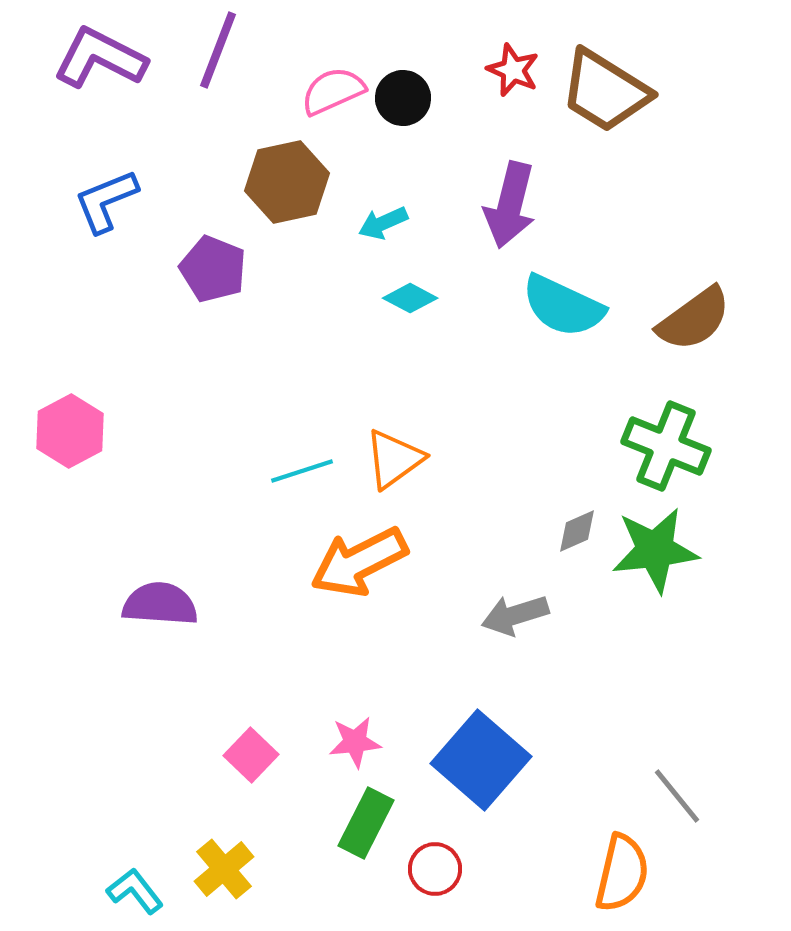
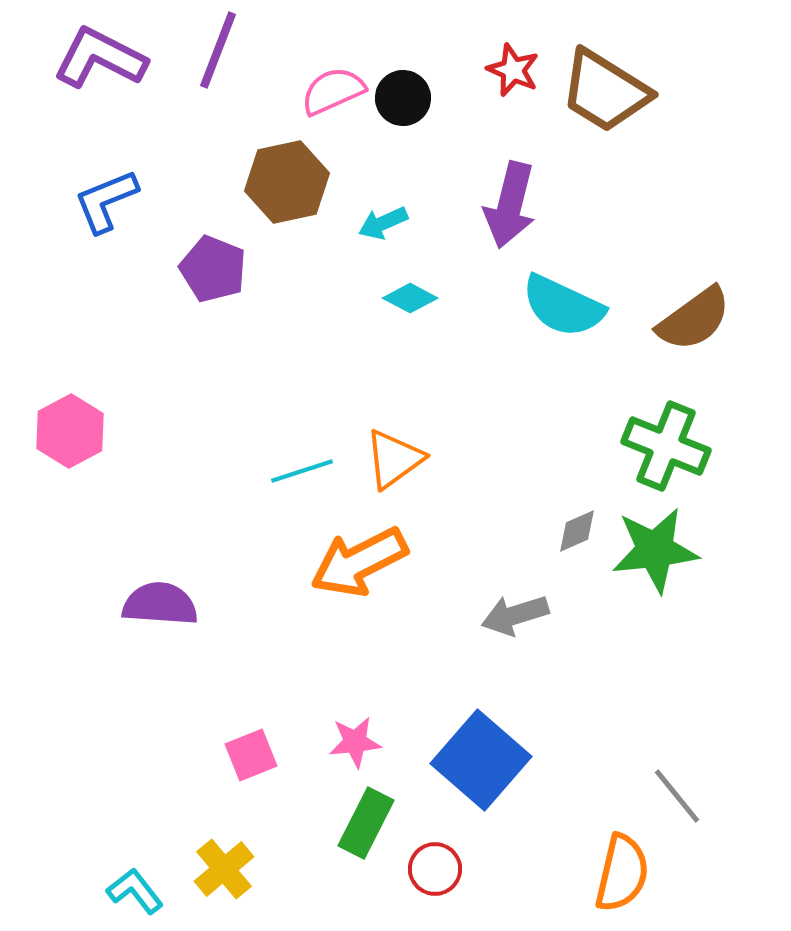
pink square: rotated 24 degrees clockwise
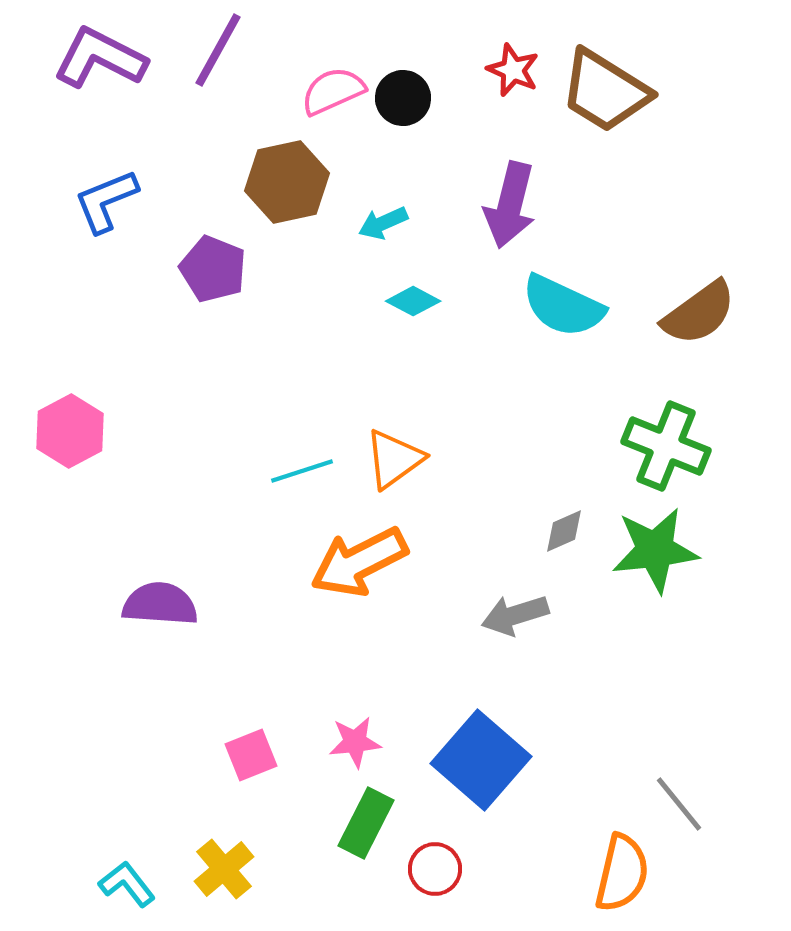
purple line: rotated 8 degrees clockwise
cyan diamond: moved 3 px right, 3 px down
brown semicircle: moved 5 px right, 6 px up
gray diamond: moved 13 px left
gray line: moved 2 px right, 8 px down
cyan L-shape: moved 8 px left, 7 px up
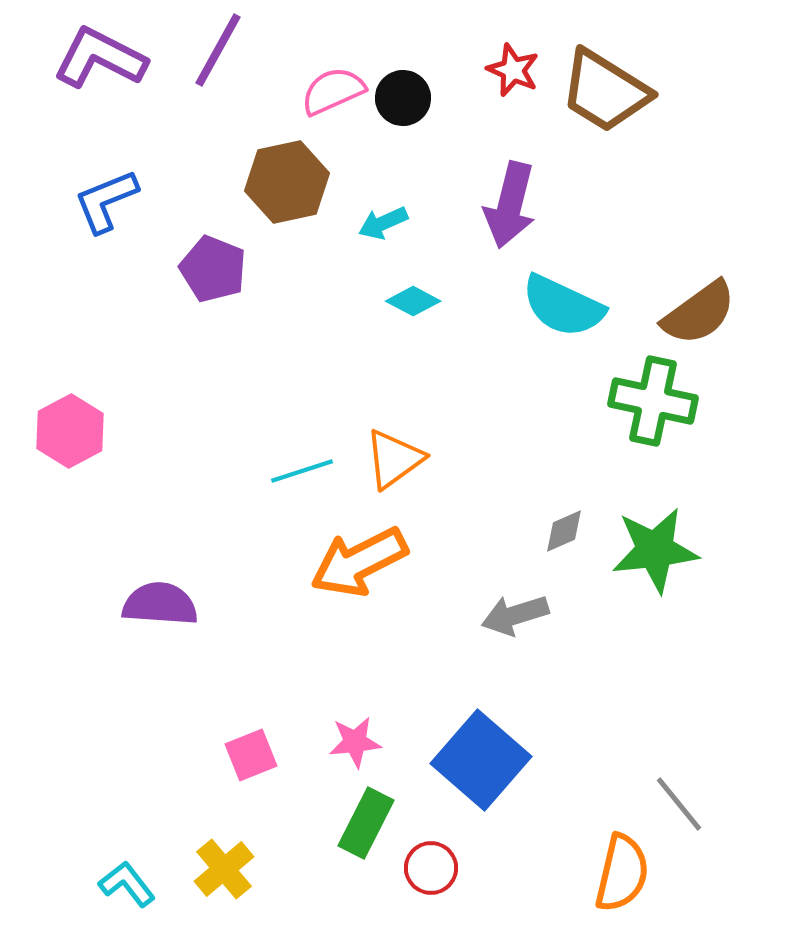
green cross: moved 13 px left, 45 px up; rotated 10 degrees counterclockwise
red circle: moved 4 px left, 1 px up
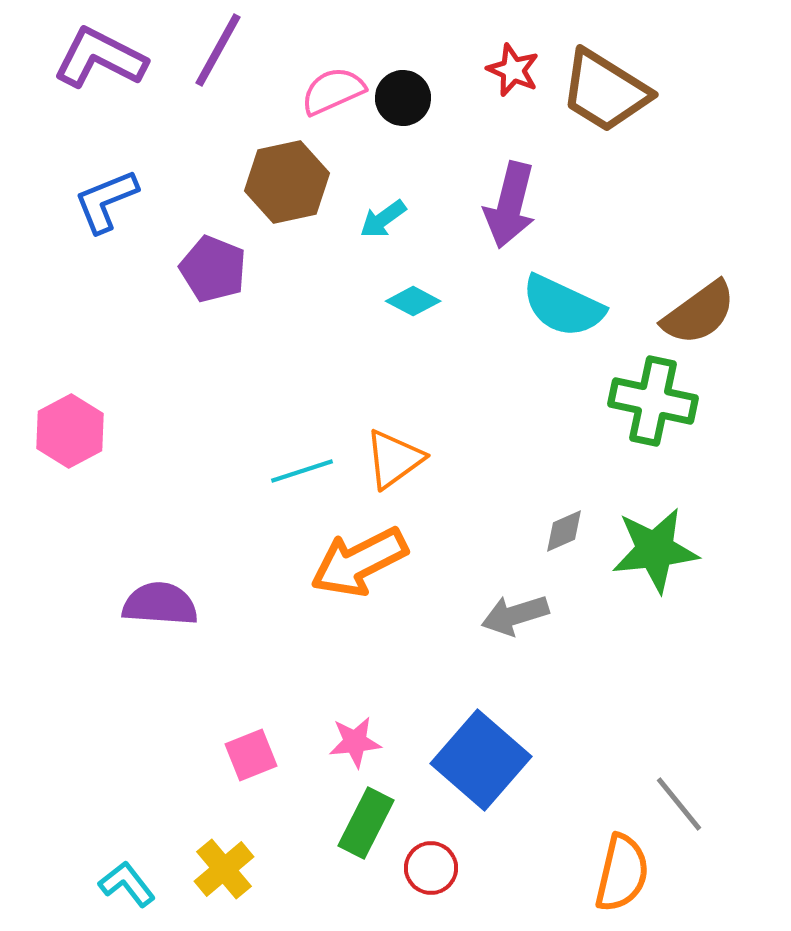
cyan arrow: moved 4 px up; rotated 12 degrees counterclockwise
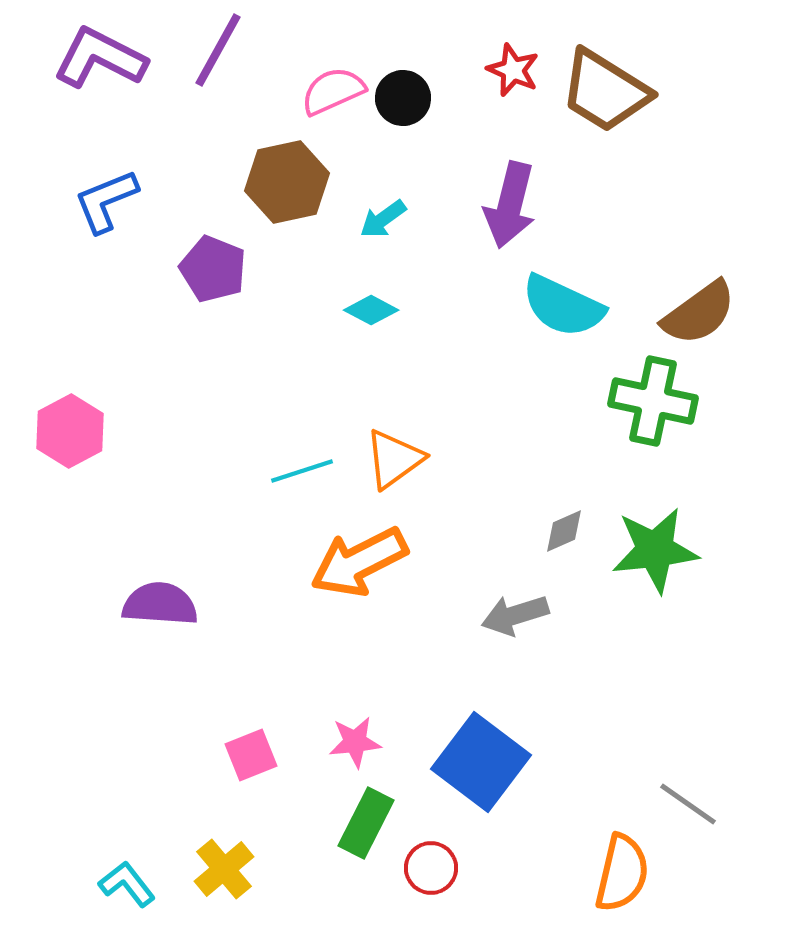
cyan diamond: moved 42 px left, 9 px down
blue square: moved 2 px down; rotated 4 degrees counterclockwise
gray line: moved 9 px right; rotated 16 degrees counterclockwise
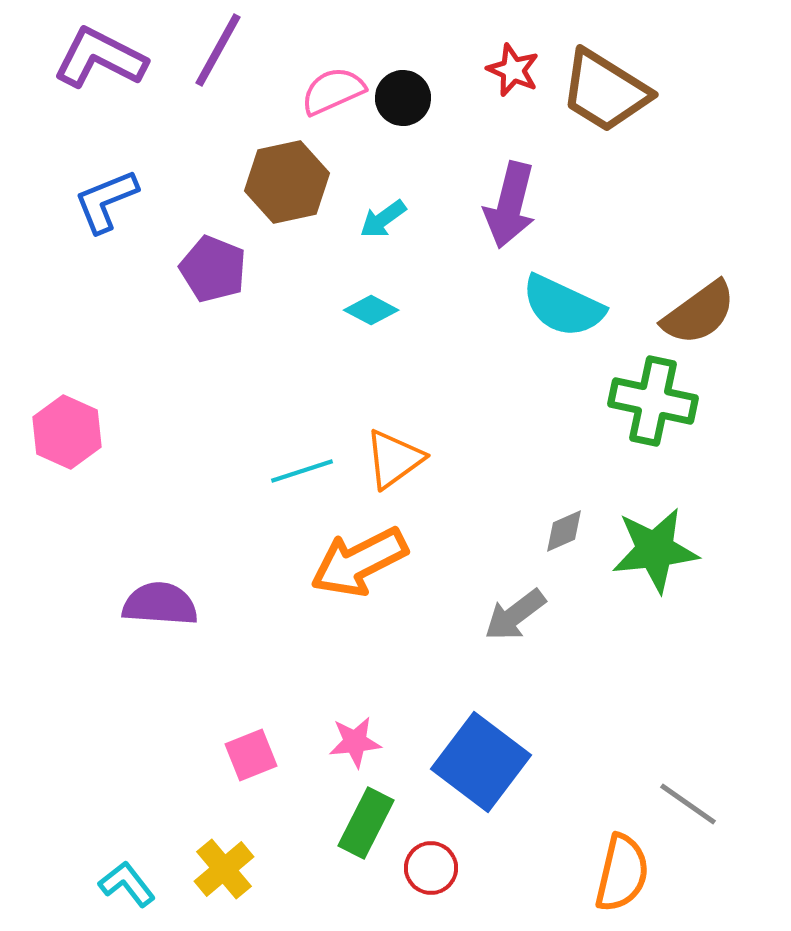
pink hexagon: moved 3 px left, 1 px down; rotated 8 degrees counterclockwise
gray arrow: rotated 20 degrees counterclockwise
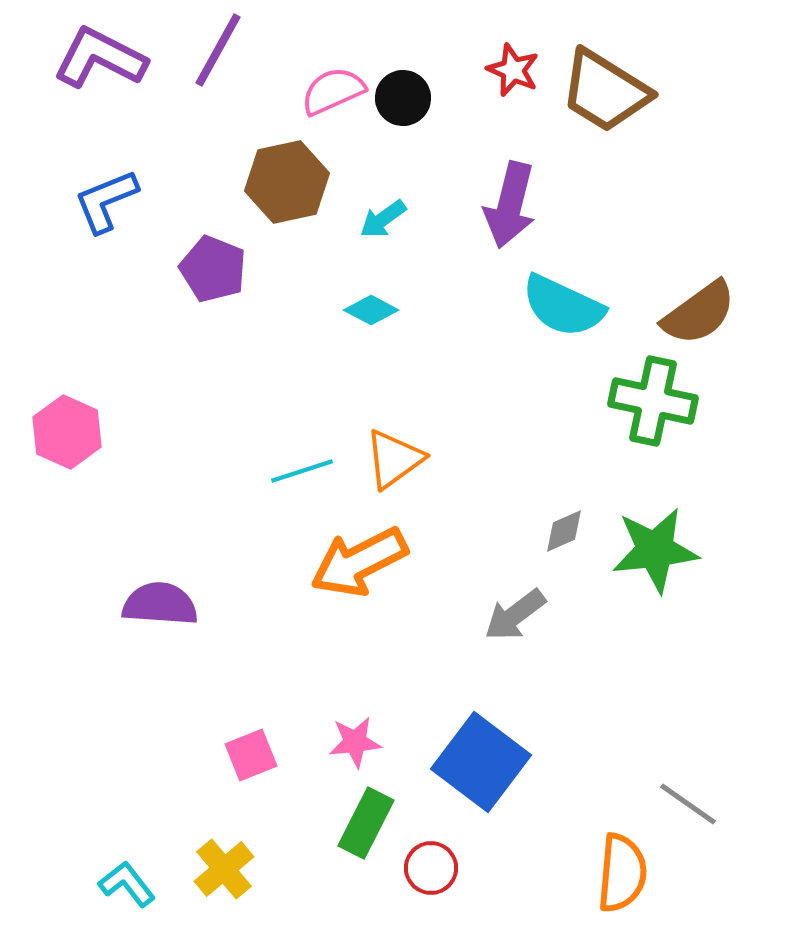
orange semicircle: rotated 8 degrees counterclockwise
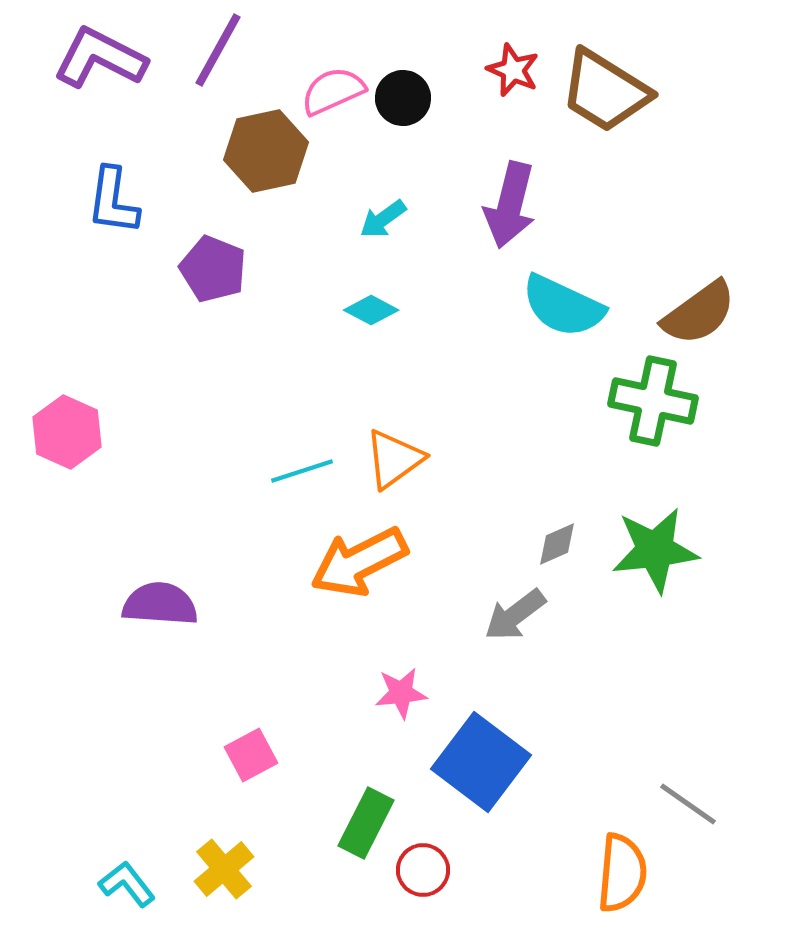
brown hexagon: moved 21 px left, 31 px up
blue L-shape: moved 7 px right; rotated 60 degrees counterclockwise
gray diamond: moved 7 px left, 13 px down
pink star: moved 46 px right, 49 px up
pink square: rotated 6 degrees counterclockwise
red circle: moved 8 px left, 2 px down
